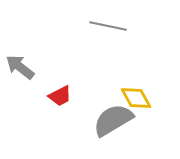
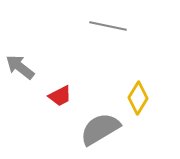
yellow diamond: moved 2 px right; rotated 60 degrees clockwise
gray semicircle: moved 13 px left, 9 px down
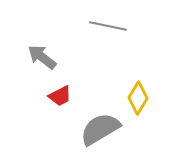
gray arrow: moved 22 px right, 10 px up
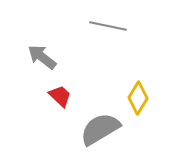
red trapezoid: rotated 110 degrees counterclockwise
